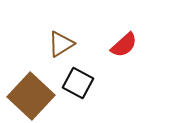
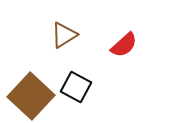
brown triangle: moved 3 px right, 9 px up
black square: moved 2 px left, 4 px down
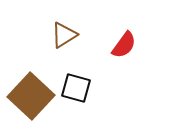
red semicircle: rotated 12 degrees counterclockwise
black square: moved 1 px down; rotated 12 degrees counterclockwise
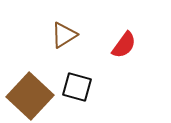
black square: moved 1 px right, 1 px up
brown square: moved 1 px left
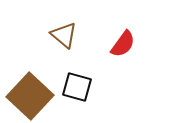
brown triangle: rotated 48 degrees counterclockwise
red semicircle: moved 1 px left, 1 px up
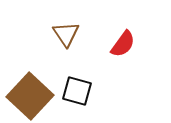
brown triangle: moved 2 px right, 1 px up; rotated 16 degrees clockwise
black square: moved 4 px down
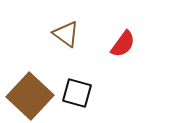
brown triangle: rotated 20 degrees counterclockwise
black square: moved 2 px down
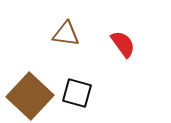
brown triangle: rotated 28 degrees counterclockwise
red semicircle: rotated 72 degrees counterclockwise
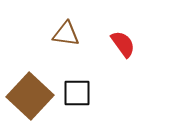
black square: rotated 16 degrees counterclockwise
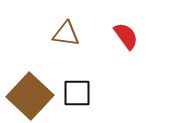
red semicircle: moved 3 px right, 8 px up
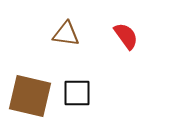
brown square: rotated 30 degrees counterclockwise
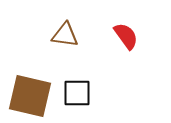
brown triangle: moved 1 px left, 1 px down
